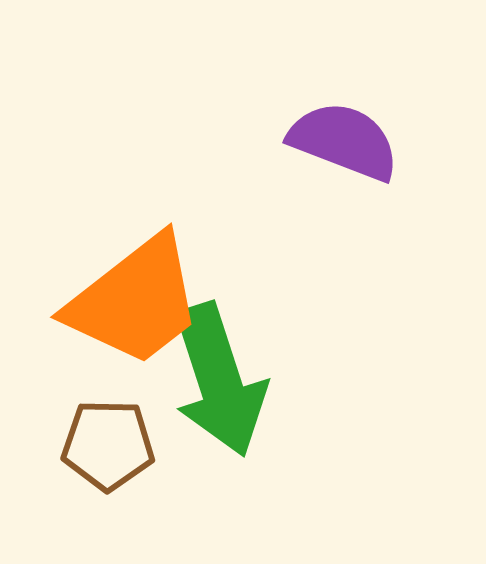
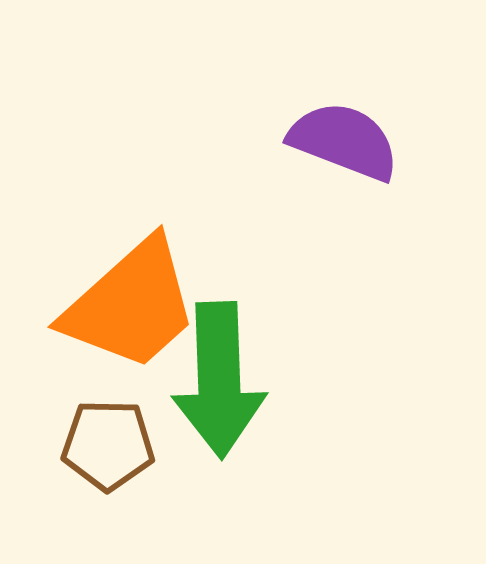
orange trapezoid: moved 4 px left, 4 px down; rotated 4 degrees counterclockwise
green arrow: rotated 16 degrees clockwise
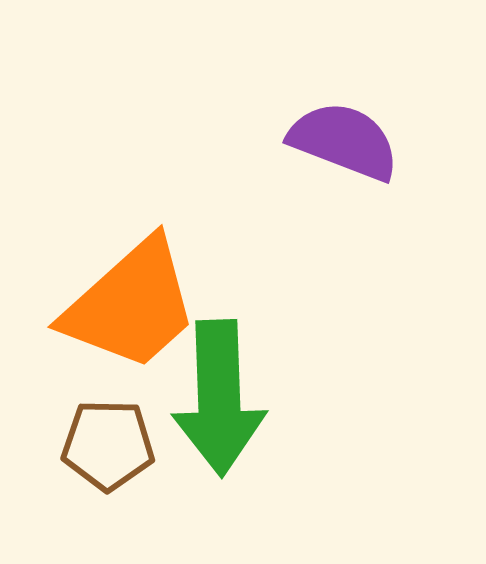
green arrow: moved 18 px down
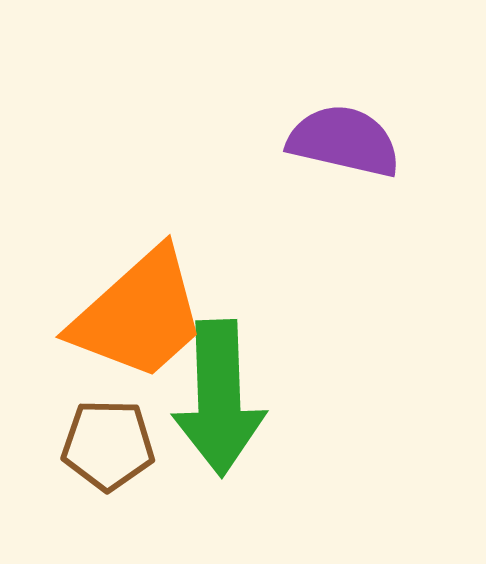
purple semicircle: rotated 8 degrees counterclockwise
orange trapezoid: moved 8 px right, 10 px down
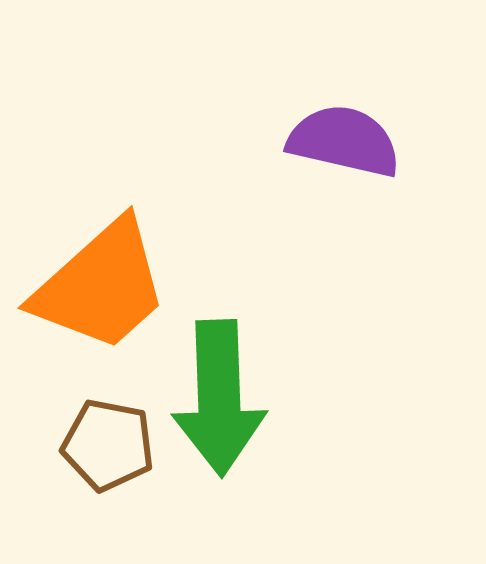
orange trapezoid: moved 38 px left, 29 px up
brown pentagon: rotated 10 degrees clockwise
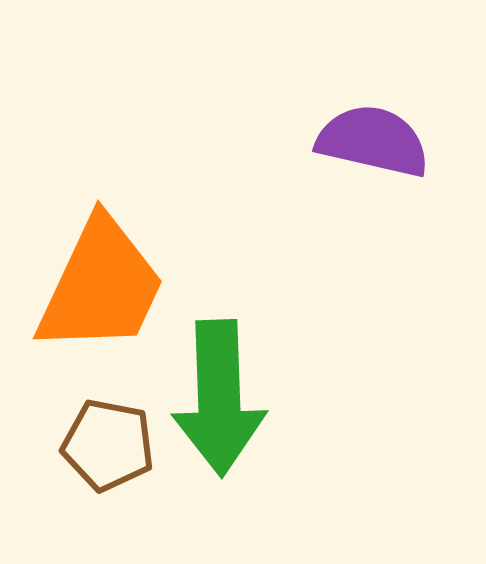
purple semicircle: moved 29 px right
orange trapezoid: rotated 23 degrees counterclockwise
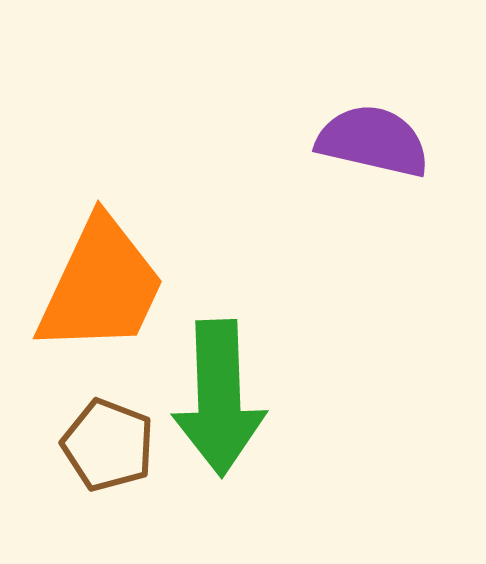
brown pentagon: rotated 10 degrees clockwise
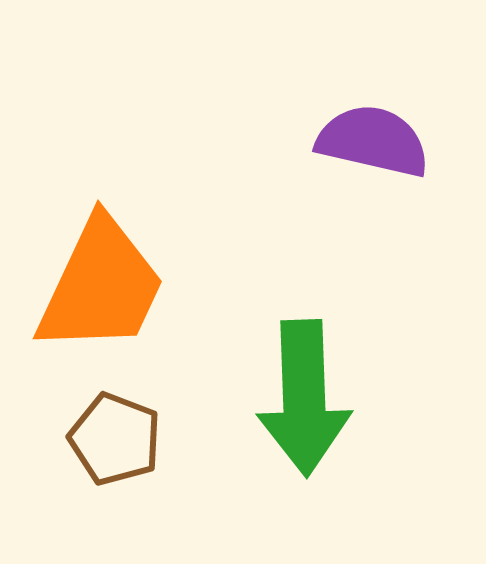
green arrow: moved 85 px right
brown pentagon: moved 7 px right, 6 px up
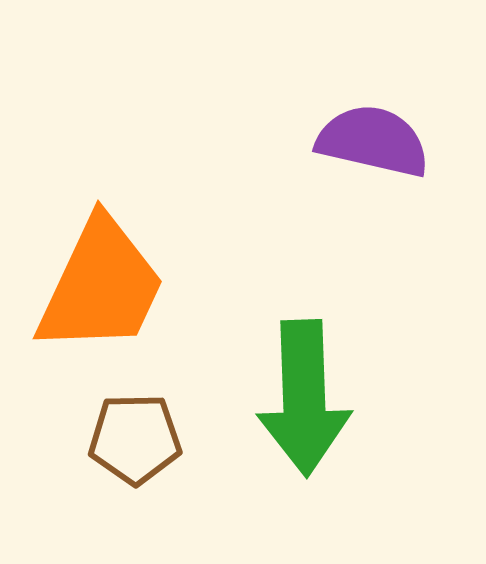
brown pentagon: moved 20 px right; rotated 22 degrees counterclockwise
